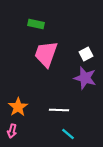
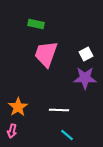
purple star: rotated 15 degrees counterclockwise
cyan line: moved 1 px left, 1 px down
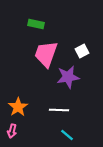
white square: moved 4 px left, 3 px up
purple star: moved 17 px left, 1 px up; rotated 10 degrees counterclockwise
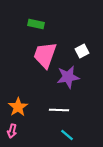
pink trapezoid: moved 1 px left, 1 px down
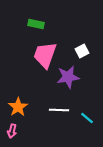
cyan line: moved 20 px right, 17 px up
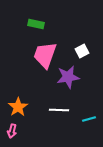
cyan line: moved 2 px right, 1 px down; rotated 56 degrees counterclockwise
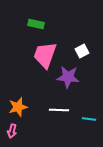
purple star: rotated 15 degrees clockwise
orange star: rotated 18 degrees clockwise
cyan line: rotated 24 degrees clockwise
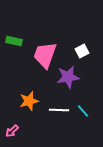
green rectangle: moved 22 px left, 17 px down
purple star: rotated 15 degrees counterclockwise
orange star: moved 11 px right, 6 px up
cyan line: moved 6 px left, 8 px up; rotated 40 degrees clockwise
pink arrow: rotated 32 degrees clockwise
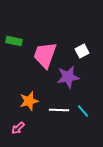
pink arrow: moved 6 px right, 3 px up
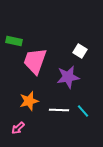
white square: moved 2 px left; rotated 32 degrees counterclockwise
pink trapezoid: moved 10 px left, 6 px down
